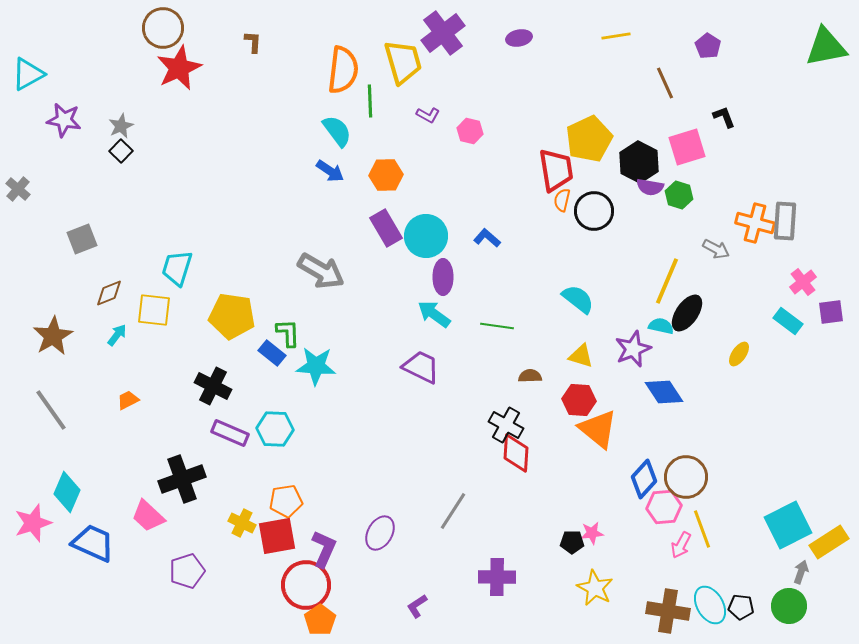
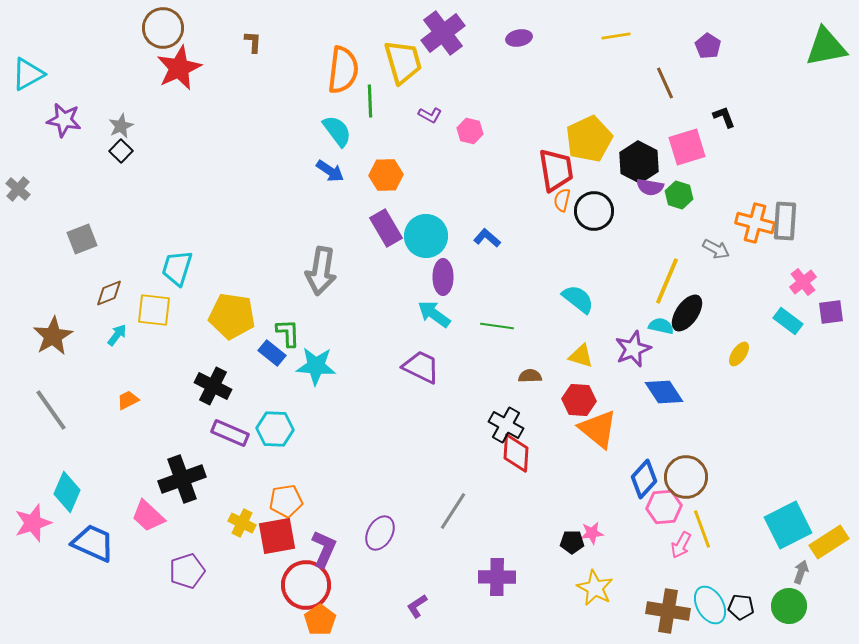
purple L-shape at (428, 115): moved 2 px right
gray arrow at (321, 271): rotated 69 degrees clockwise
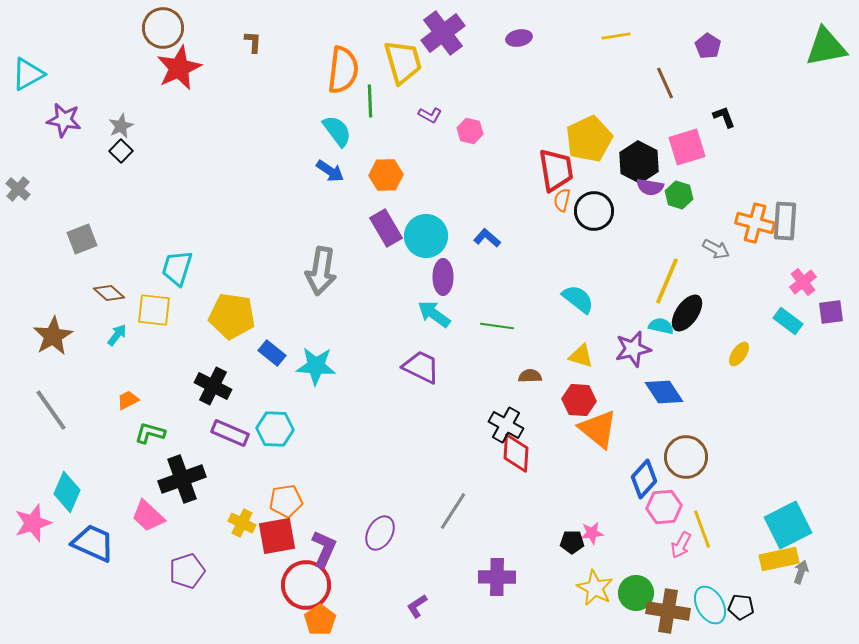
brown diamond at (109, 293): rotated 64 degrees clockwise
green L-shape at (288, 333): moved 138 px left, 100 px down; rotated 72 degrees counterclockwise
purple star at (633, 349): rotated 9 degrees clockwise
brown circle at (686, 477): moved 20 px up
yellow rectangle at (829, 542): moved 50 px left, 17 px down; rotated 21 degrees clockwise
green circle at (789, 606): moved 153 px left, 13 px up
